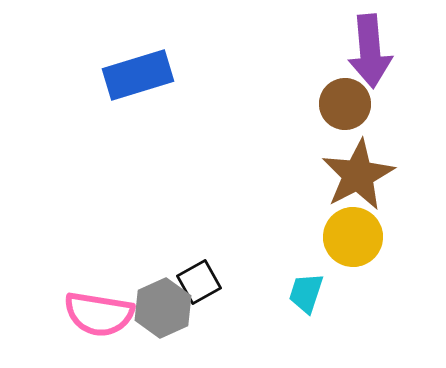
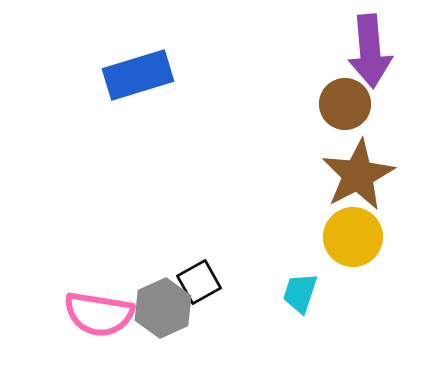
cyan trapezoid: moved 6 px left
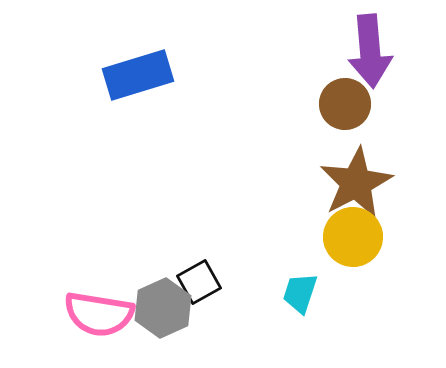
brown star: moved 2 px left, 8 px down
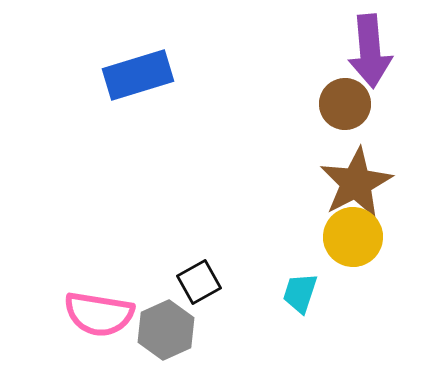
gray hexagon: moved 3 px right, 22 px down
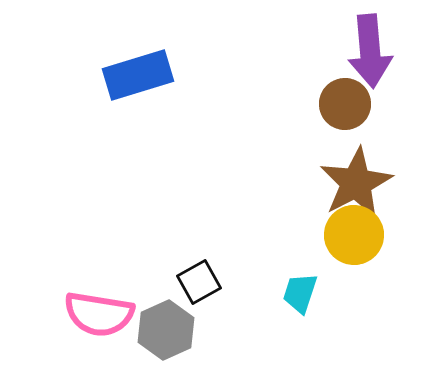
yellow circle: moved 1 px right, 2 px up
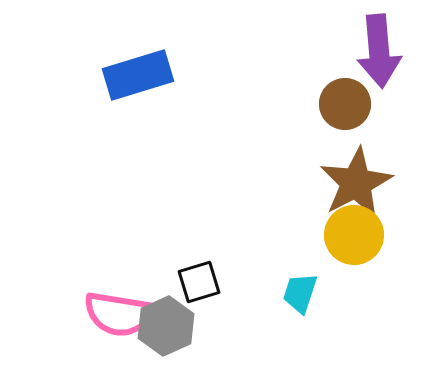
purple arrow: moved 9 px right
black square: rotated 12 degrees clockwise
pink semicircle: moved 20 px right
gray hexagon: moved 4 px up
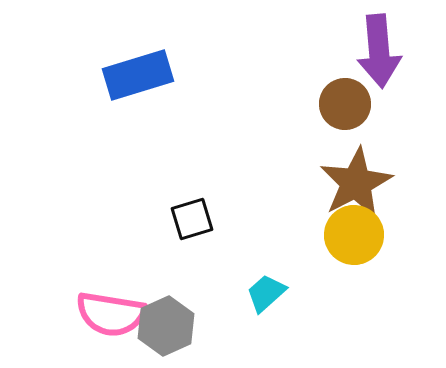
black square: moved 7 px left, 63 px up
cyan trapezoid: moved 34 px left; rotated 30 degrees clockwise
pink semicircle: moved 8 px left
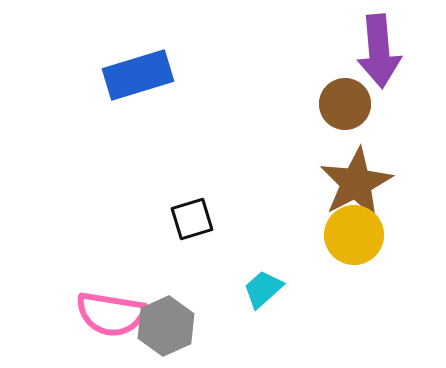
cyan trapezoid: moved 3 px left, 4 px up
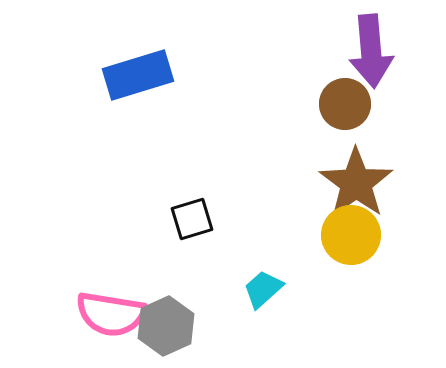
purple arrow: moved 8 px left
brown star: rotated 8 degrees counterclockwise
yellow circle: moved 3 px left
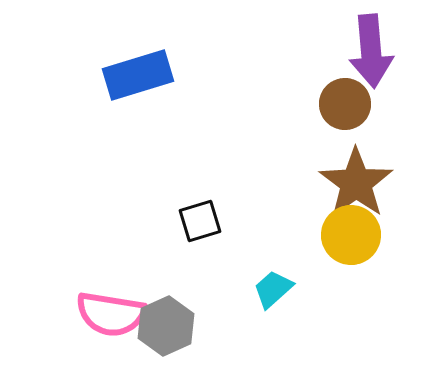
black square: moved 8 px right, 2 px down
cyan trapezoid: moved 10 px right
